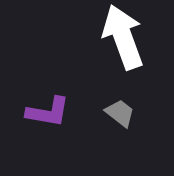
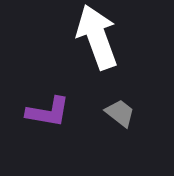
white arrow: moved 26 px left
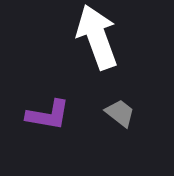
purple L-shape: moved 3 px down
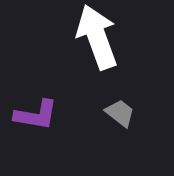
purple L-shape: moved 12 px left
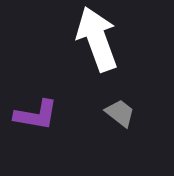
white arrow: moved 2 px down
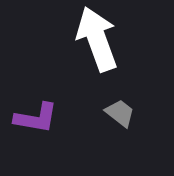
purple L-shape: moved 3 px down
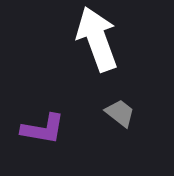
purple L-shape: moved 7 px right, 11 px down
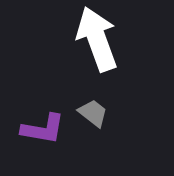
gray trapezoid: moved 27 px left
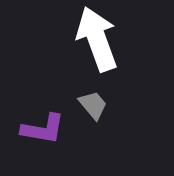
gray trapezoid: moved 8 px up; rotated 12 degrees clockwise
